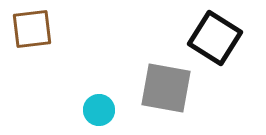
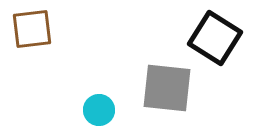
gray square: moved 1 px right; rotated 4 degrees counterclockwise
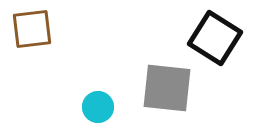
cyan circle: moved 1 px left, 3 px up
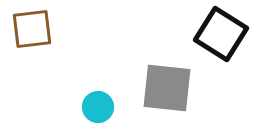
black square: moved 6 px right, 4 px up
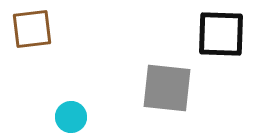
black square: rotated 30 degrees counterclockwise
cyan circle: moved 27 px left, 10 px down
